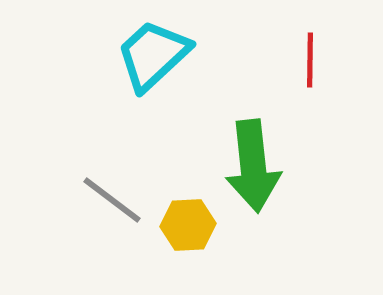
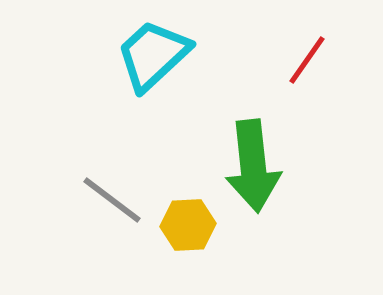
red line: moved 3 px left; rotated 34 degrees clockwise
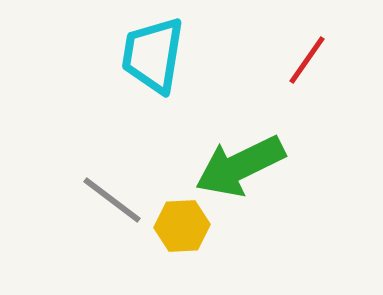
cyan trapezoid: rotated 38 degrees counterclockwise
green arrow: moved 13 px left; rotated 70 degrees clockwise
yellow hexagon: moved 6 px left, 1 px down
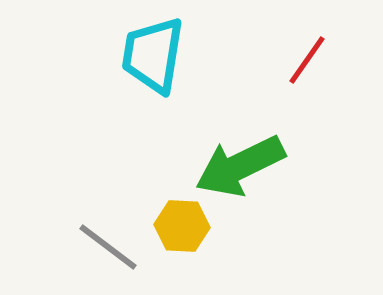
gray line: moved 4 px left, 47 px down
yellow hexagon: rotated 6 degrees clockwise
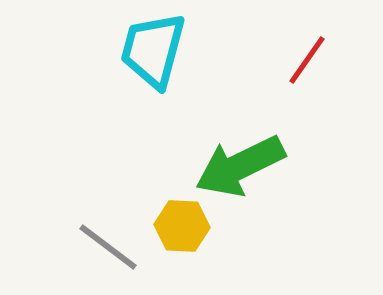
cyan trapezoid: moved 5 px up; rotated 6 degrees clockwise
